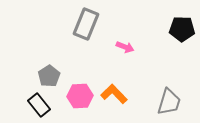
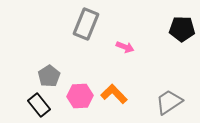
gray trapezoid: rotated 140 degrees counterclockwise
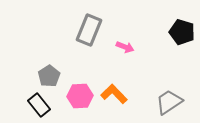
gray rectangle: moved 3 px right, 6 px down
black pentagon: moved 3 px down; rotated 15 degrees clockwise
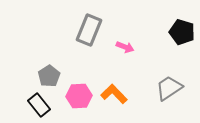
pink hexagon: moved 1 px left
gray trapezoid: moved 14 px up
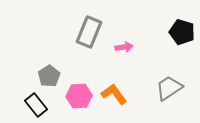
gray rectangle: moved 2 px down
pink arrow: moved 1 px left; rotated 30 degrees counterclockwise
orange L-shape: rotated 8 degrees clockwise
black rectangle: moved 3 px left
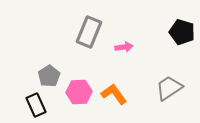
pink hexagon: moved 4 px up
black rectangle: rotated 15 degrees clockwise
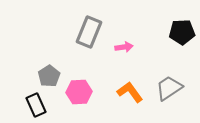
black pentagon: rotated 20 degrees counterclockwise
orange L-shape: moved 16 px right, 2 px up
